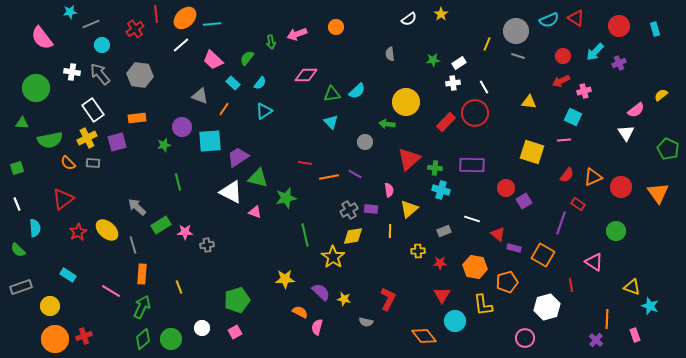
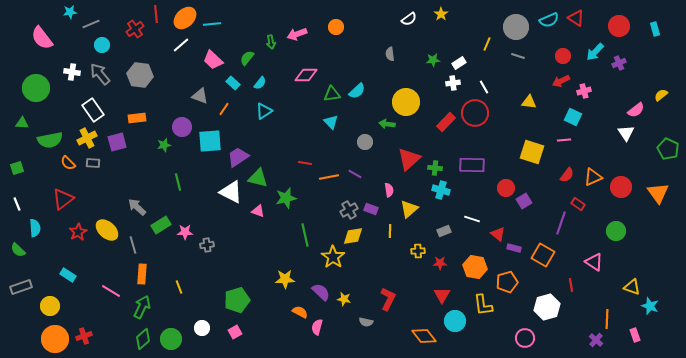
gray circle at (516, 31): moved 4 px up
purple rectangle at (371, 209): rotated 16 degrees clockwise
pink triangle at (255, 212): moved 3 px right, 1 px up
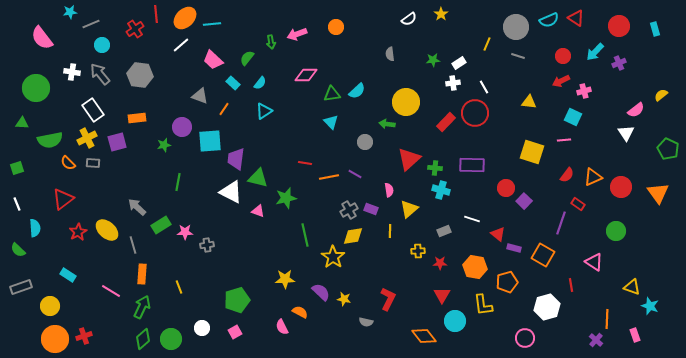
purple trapezoid at (238, 157): moved 2 px left, 2 px down; rotated 50 degrees counterclockwise
green line at (178, 182): rotated 24 degrees clockwise
purple square at (524, 201): rotated 14 degrees counterclockwise
pink semicircle at (317, 327): moved 35 px left; rotated 42 degrees counterclockwise
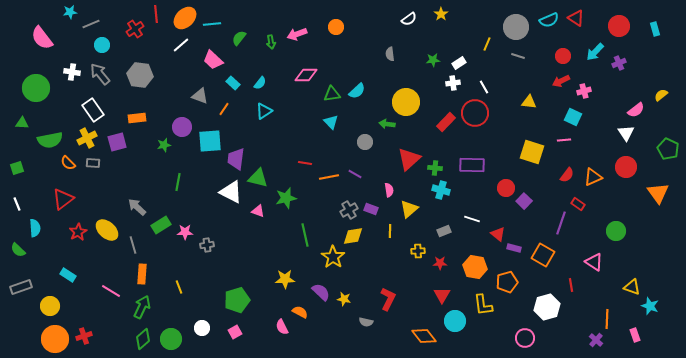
green semicircle at (247, 58): moved 8 px left, 20 px up
red circle at (621, 187): moved 5 px right, 20 px up
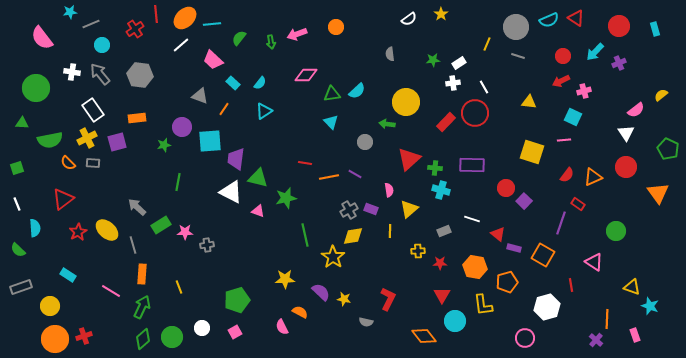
green circle at (171, 339): moved 1 px right, 2 px up
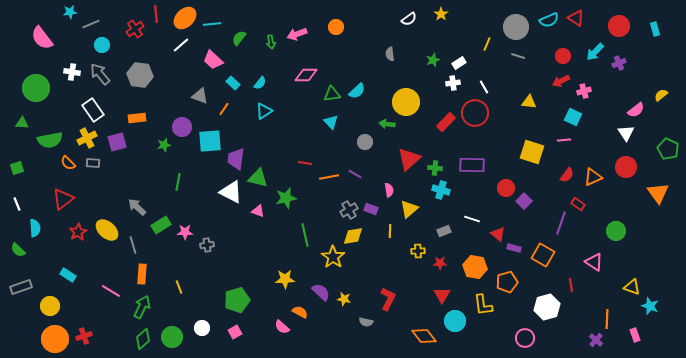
green star at (433, 60): rotated 16 degrees counterclockwise
pink semicircle at (282, 327): rotated 21 degrees counterclockwise
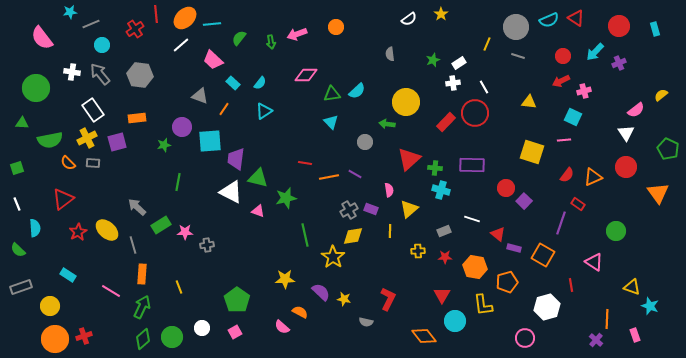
red star at (440, 263): moved 5 px right, 6 px up
green pentagon at (237, 300): rotated 20 degrees counterclockwise
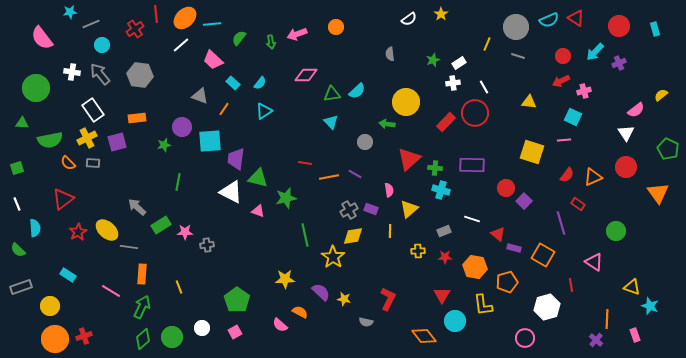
purple line at (561, 223): rotated 35 degrees counterclockwise
gray line at (133, 245): moved 4 px left, 2 px down; rotated 66 degrees counterclockwise
pink semicircle at (282, 327): moved 2 px left, 2 px up
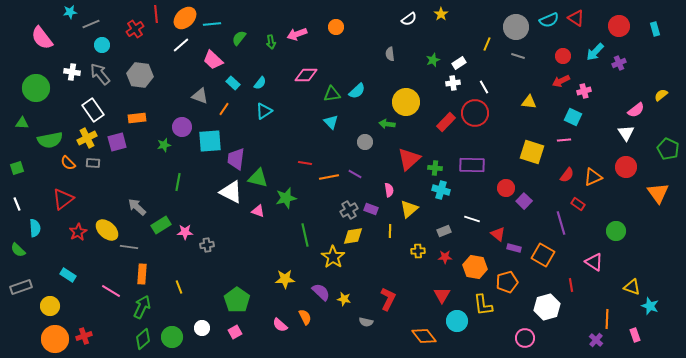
orange semicircle at (300, 312): moved 5 px right, 5 px down; rotated 35 degrees clockwise
cyan circle at (455, 321): moved 2 px right
